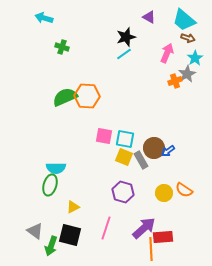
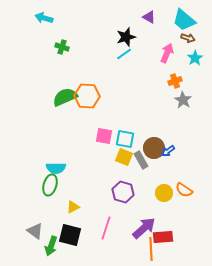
gray star: moved 4 px left, 26 px down; rotated 12 degrees counterclockwise
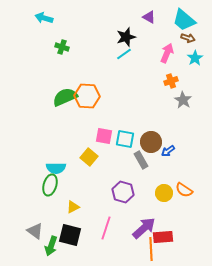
orange cross: moved 4 px left
brown circle: moved 3 px left, 6 px up
yellow square: moved 35 px left; rotated 18 degrees clockwise
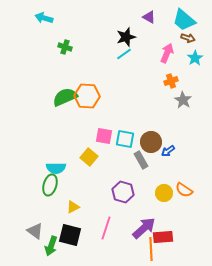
green cross: moved 3 px right
